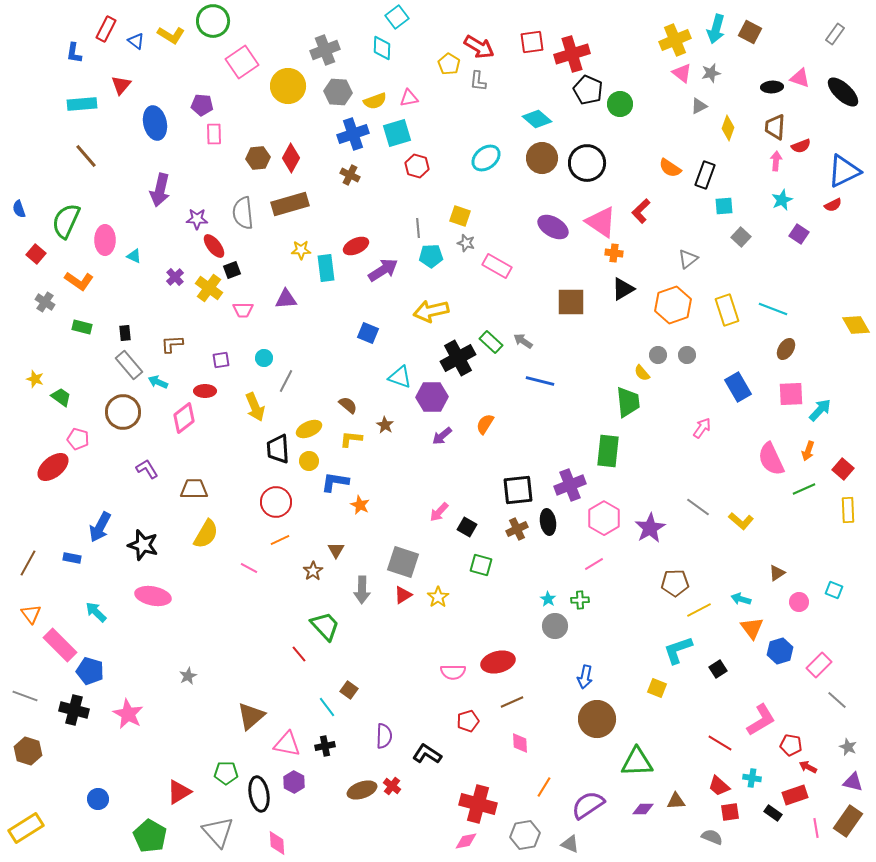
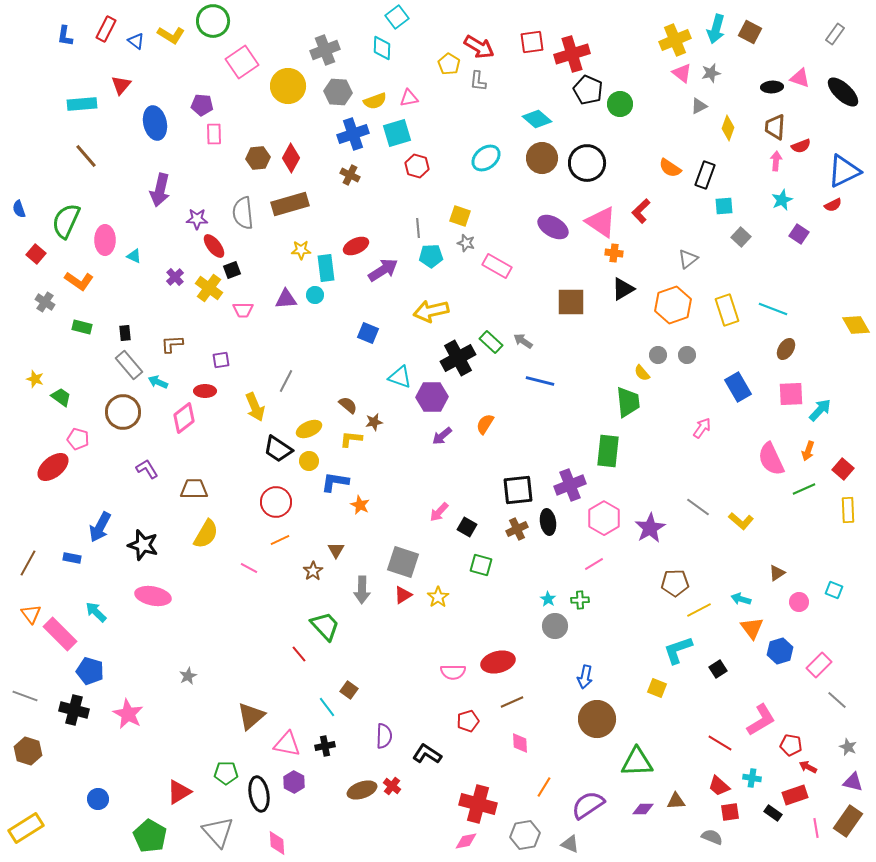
blue L-shape at (74, 53): moved 9 px left, 17 px up
cyan circle at (264, 358): moved 51 px right, 63 px up
brown star at (385, 425): moved 11 px left, 3 px up; rotated 30 degrees clockwise
black trapezoid at (278, 449): rotated 52 degrees counterclockwise
pink rectangle at (60, 645): moved 11 px up
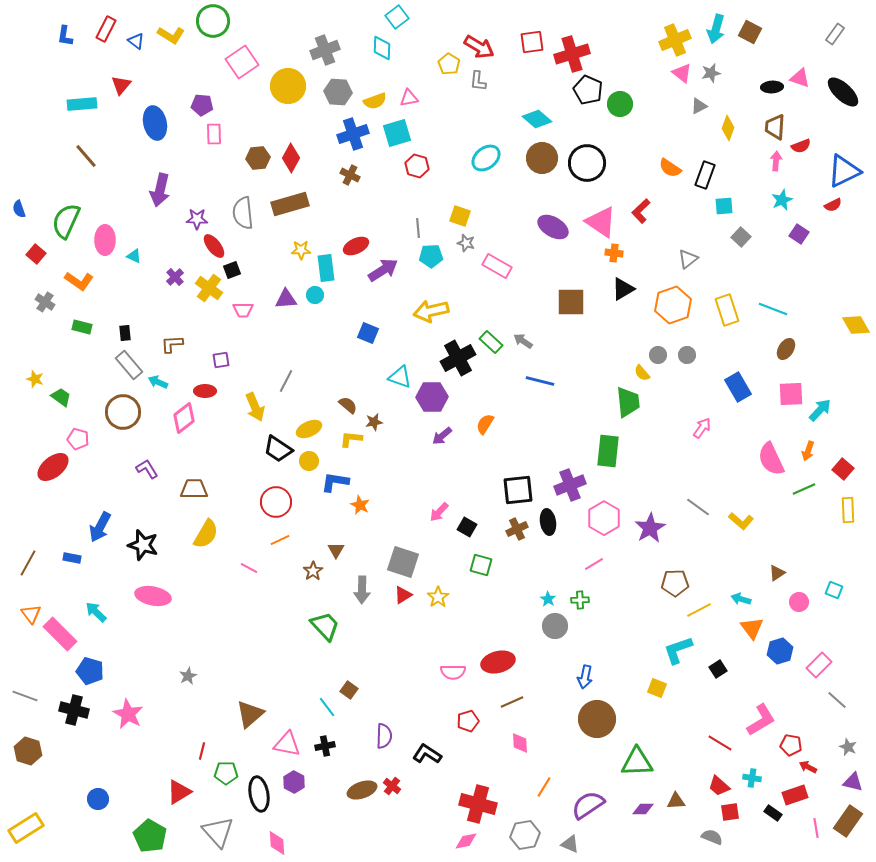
red line at (299, 654): moved 97 px left, 97 px down; rotated 54 degrees clockwise
brown triangle at (251, 716): moved 1 px left, 2 px up
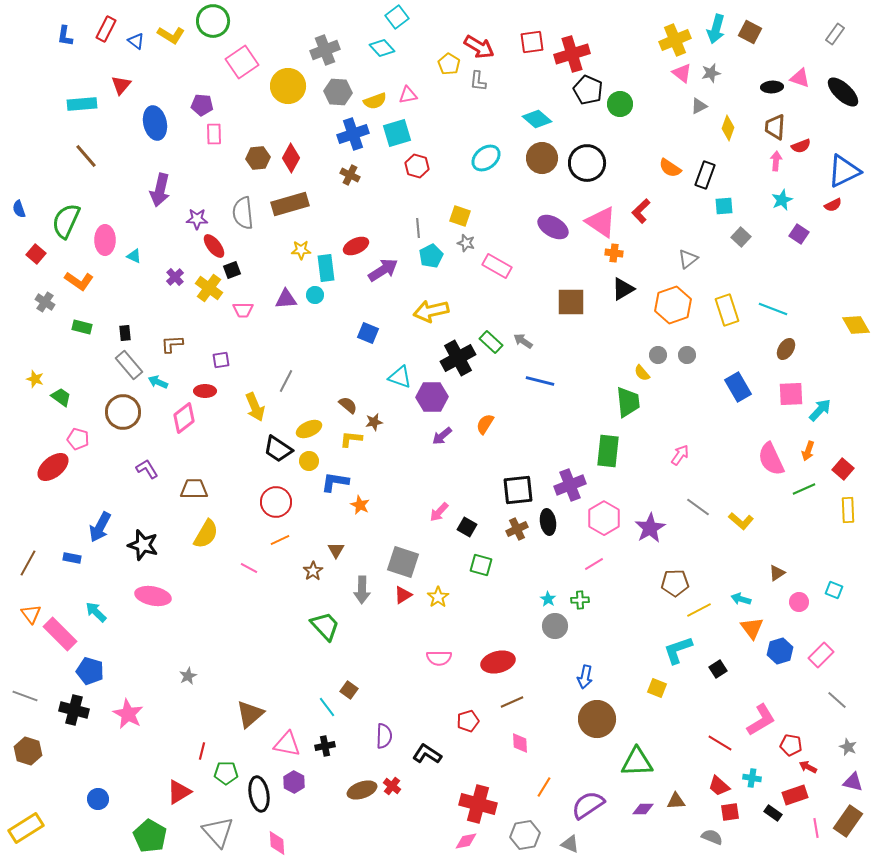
cyan diamond at (382, 48): rotated 45 degrees counterclockwise
pink triangle at (409, 98): moved 1 px left, 3 px up
cyan pentagon at (431, 256): rotated 25 degrees counterclockwise
pink arrow at (702, 428): moved 22 px left, 27 px down
pink rectangle at (819, 665): moved 2 px right, 10 px up
pink semicircle at (453, 672): moved 14 px left, 14 px up
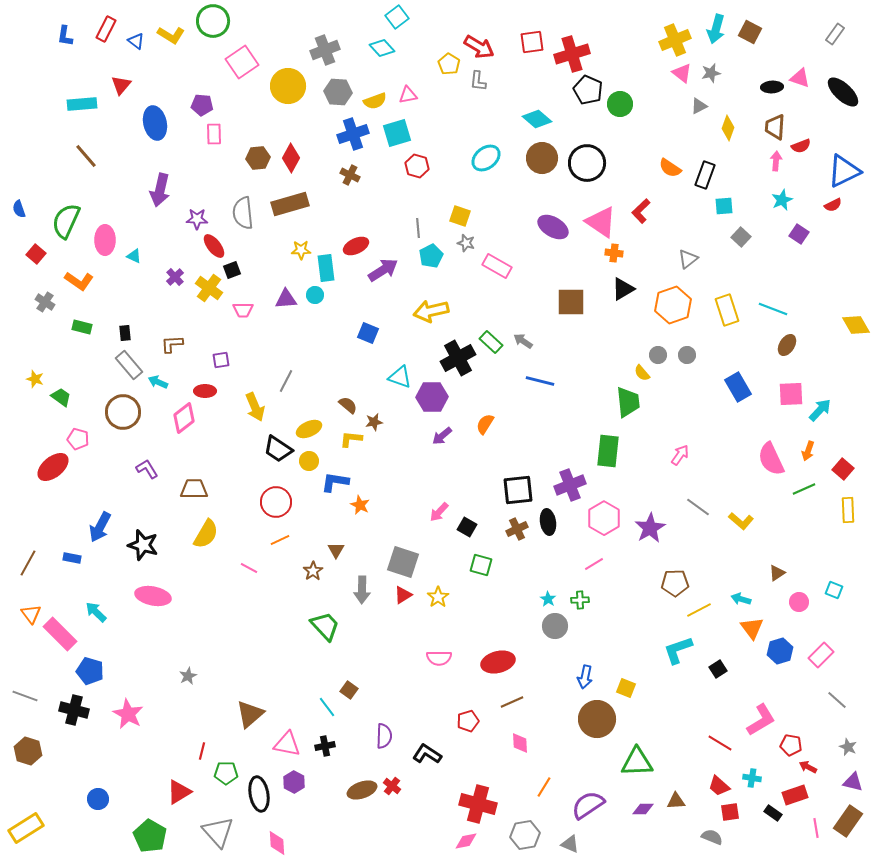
brown ellipse at (786, 349): moved 1 px right, 4 px up
yellow square at (657, 688): moved 31 px left
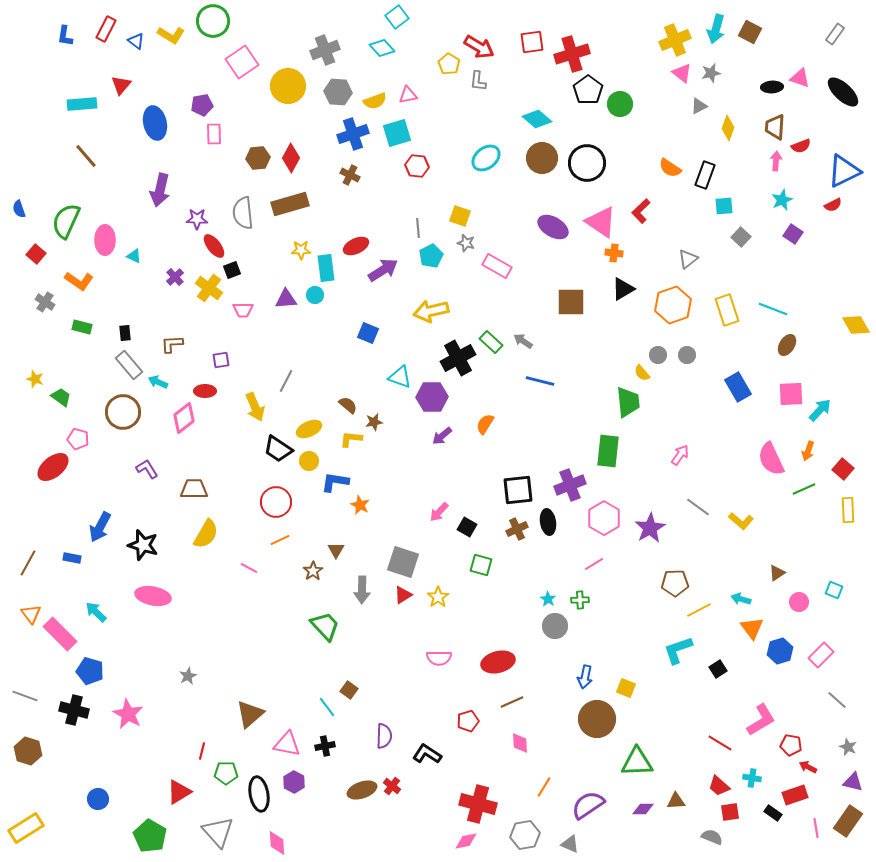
black pentagon at (588, 90): rotated 12 degrees clockwise
purple pentagon at (202, 105): rotated 15 degrees counterclockwise
red hexagon at (417, 166): rotated 10 degrees counterclockwise
purple square at (799, 234): moved 6 px left
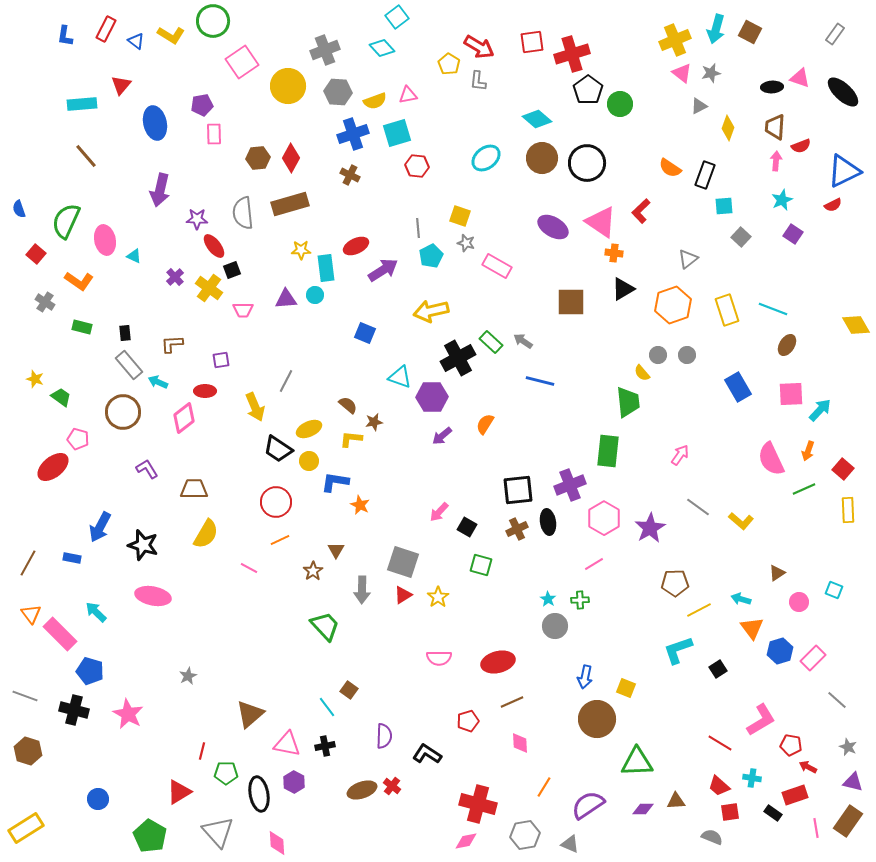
pink ellipse at (105, 240): rotated 12 degrees counterclockwise
blue square at (368, 333): moved 3 px left
pink rectangle at (821, 655): moved 8 px left, 3 px down
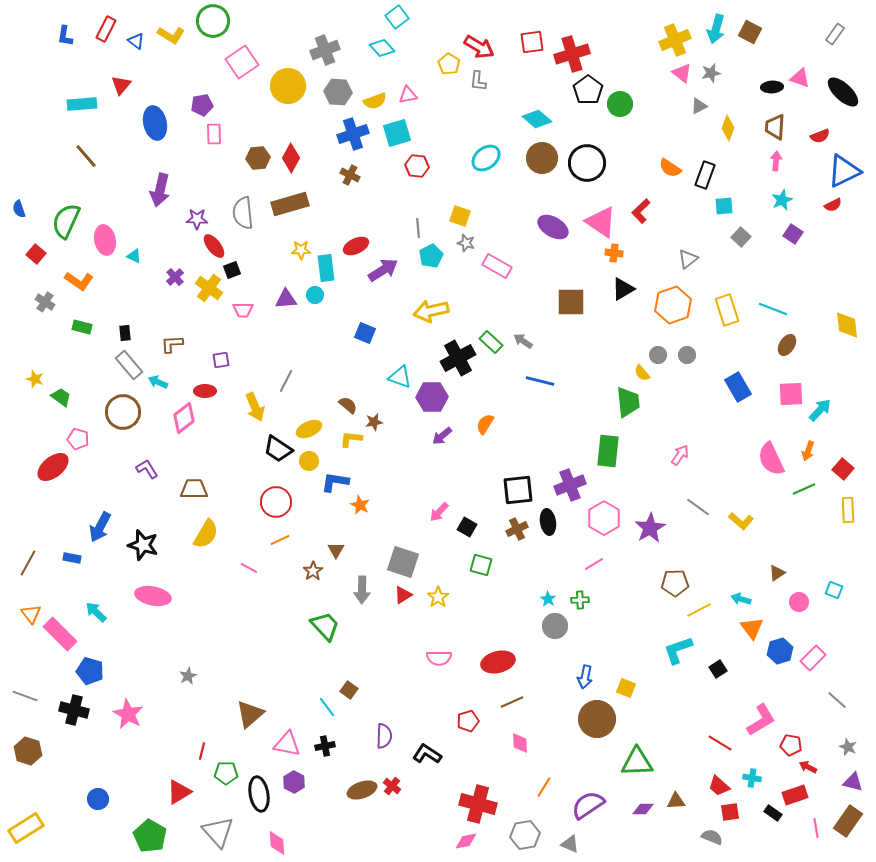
red semicircle at (801, 146): moved 19 px right, 10 px up
yellow diamond at (856, 325): moved 9 px left; rotated 24 degrees clockwise
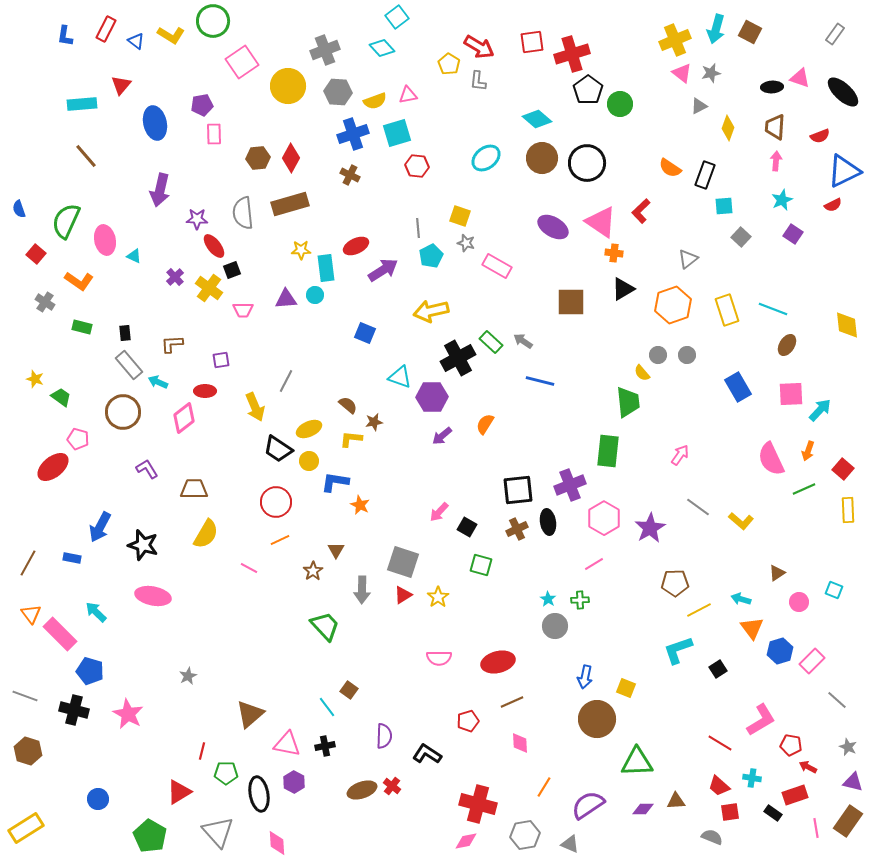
pink rectangle at (813, 658): moved 1 px left, 3 px down
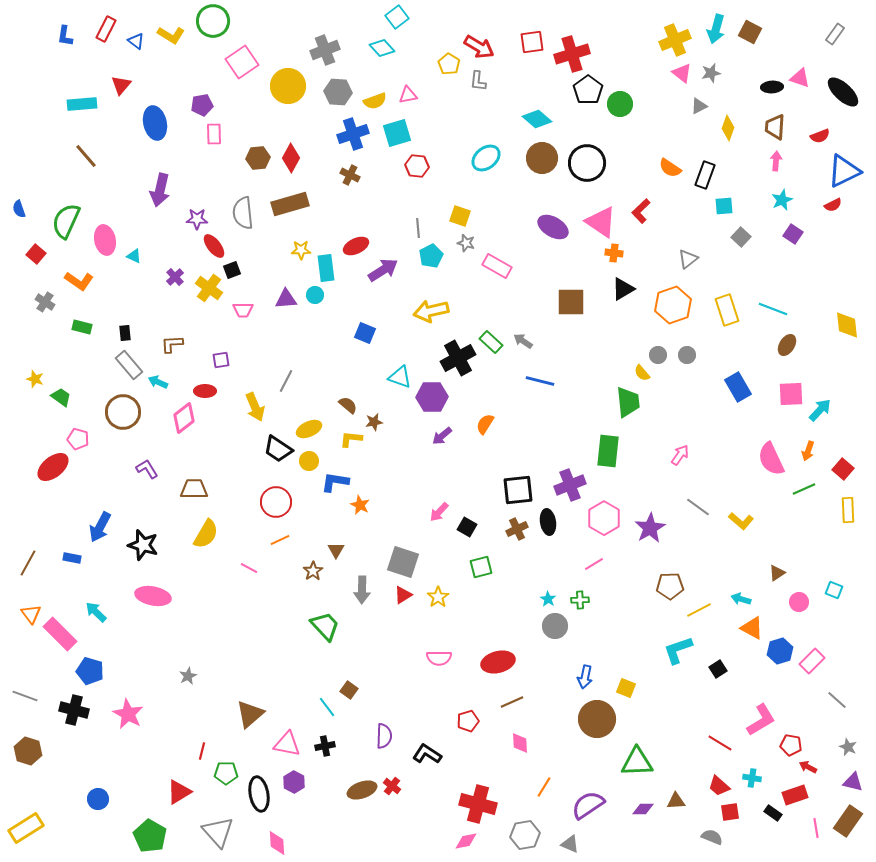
green square at (481, 565): moved 2 px down; rotated 30 degrees counterclockwise
brown pentagon at (675, 583): moved 5 px left, 3 px down
orange triangle at (752, 628): rotated 25 degrees counterclockwise
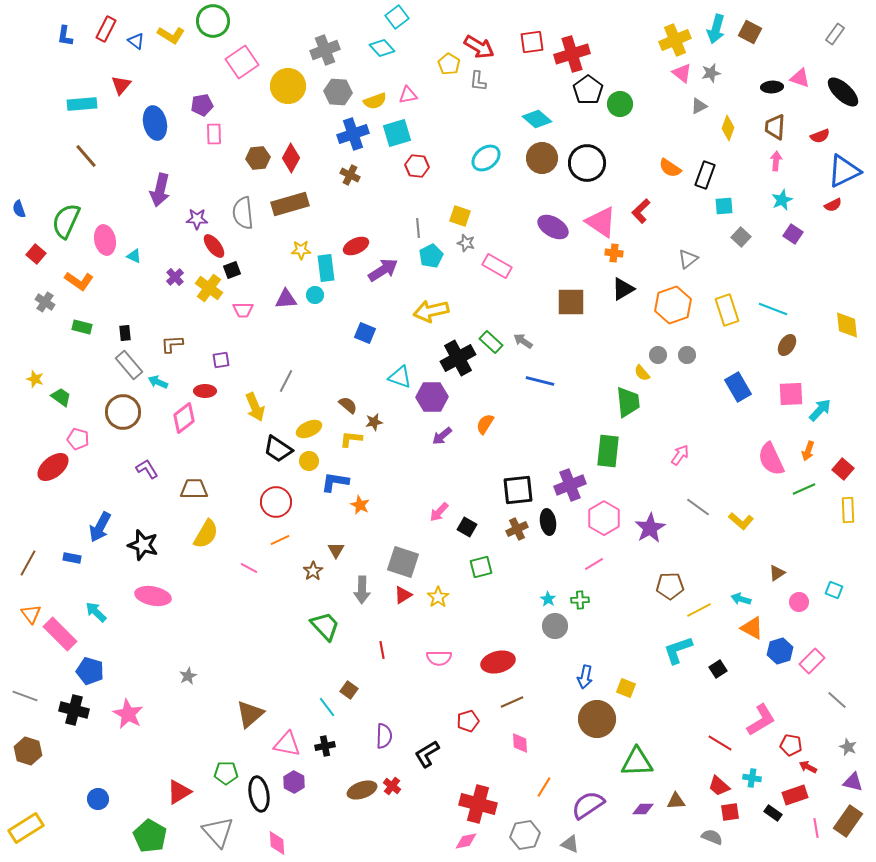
red line at (202, 751): moved 180 px right, 101 px up; rotated 24 degrees counterclockwise
black L-shape at (427, 754): rotated 64 degrees counterclockwise
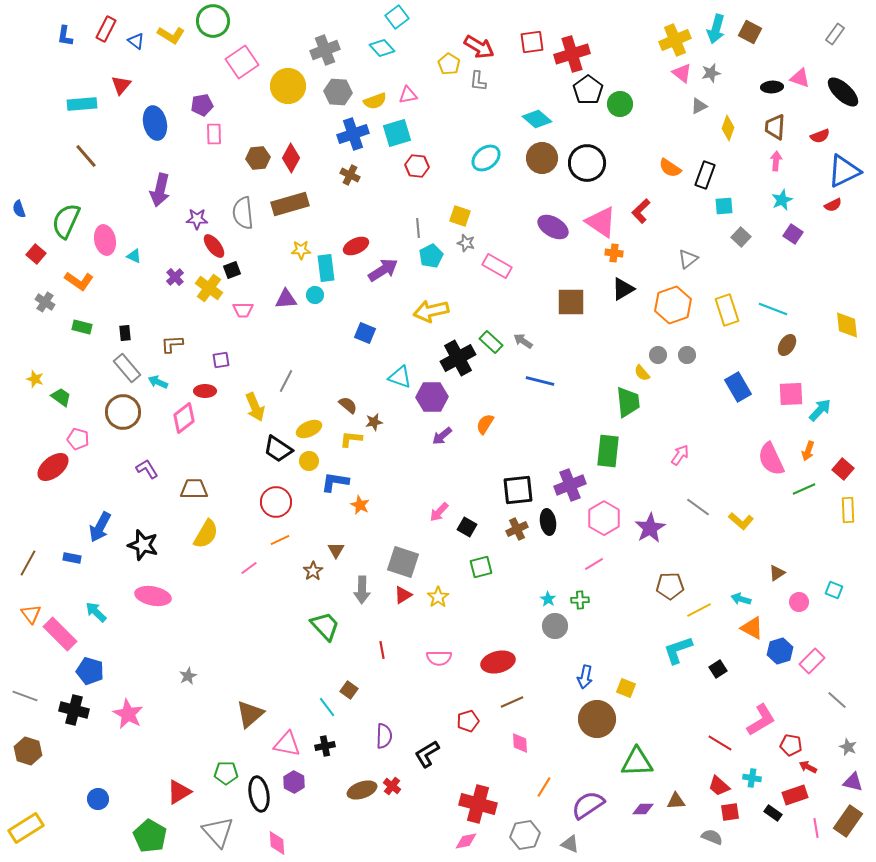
gray rectangle at (129, 365): moved 2 px left, 3 px down
pink line at (249, 568): rotated 66 degrees counterclockwise
